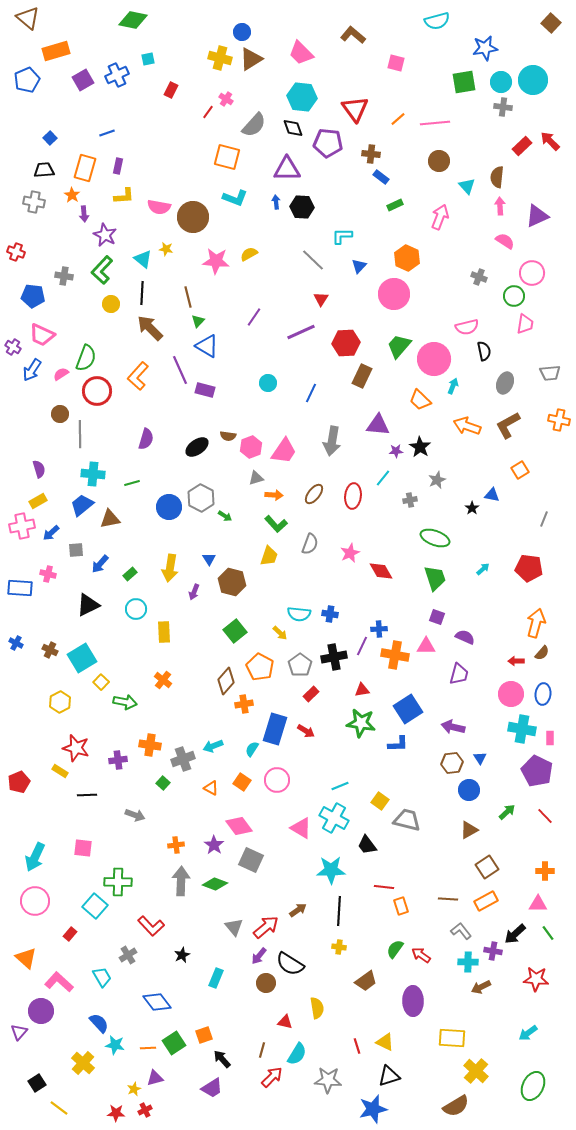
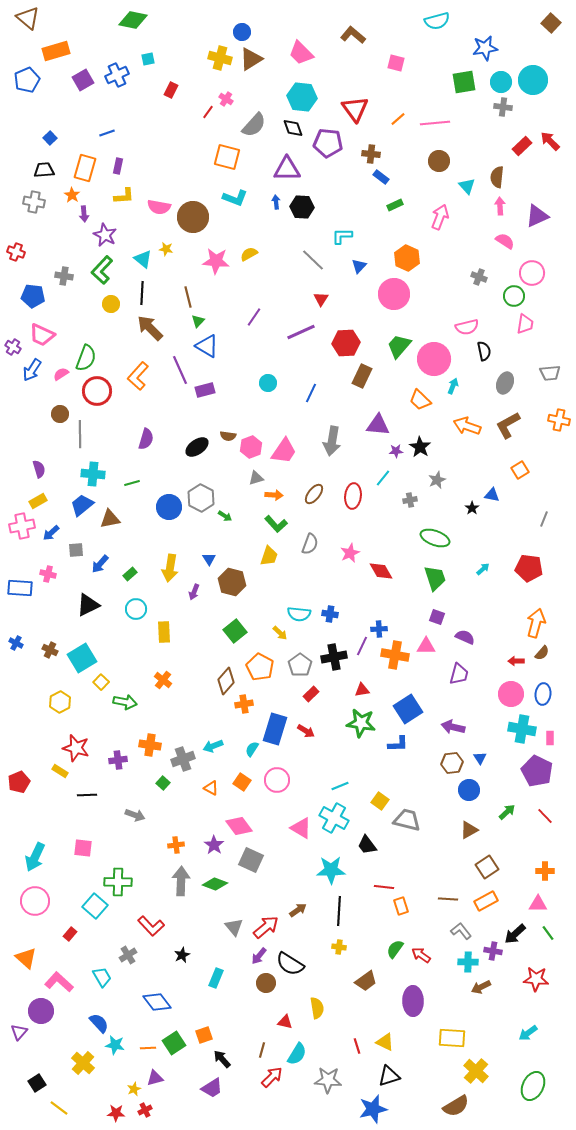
purple rectangle at (205, 390): rotated 30 degrees counterclockwise
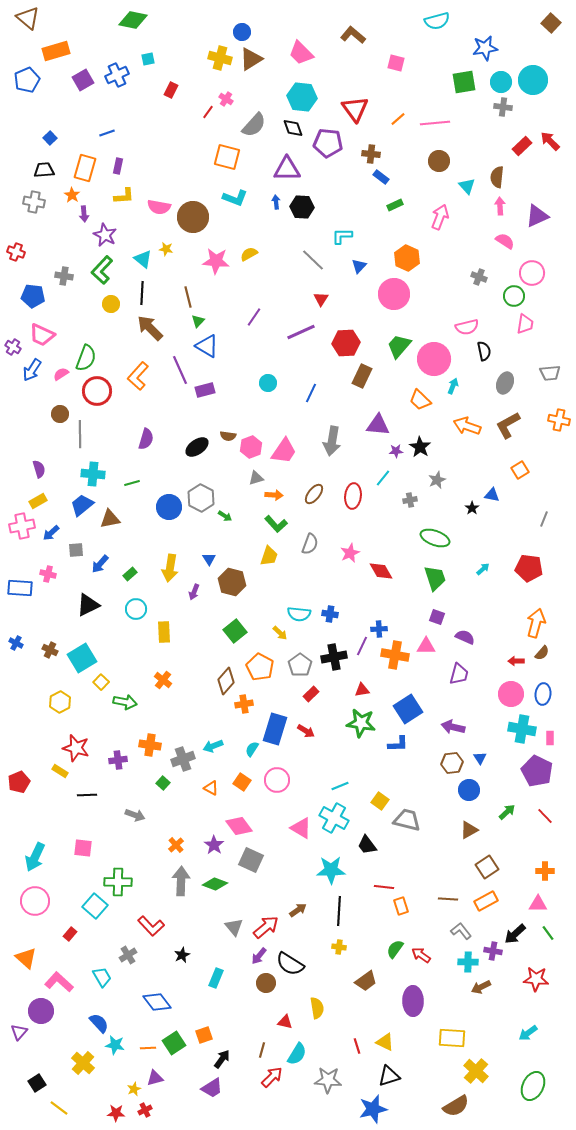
orange cross at (176, 845): rotated 35 degrees counterclockwise
black arrow at (222, 1059): rotated 78 degrees clockwise
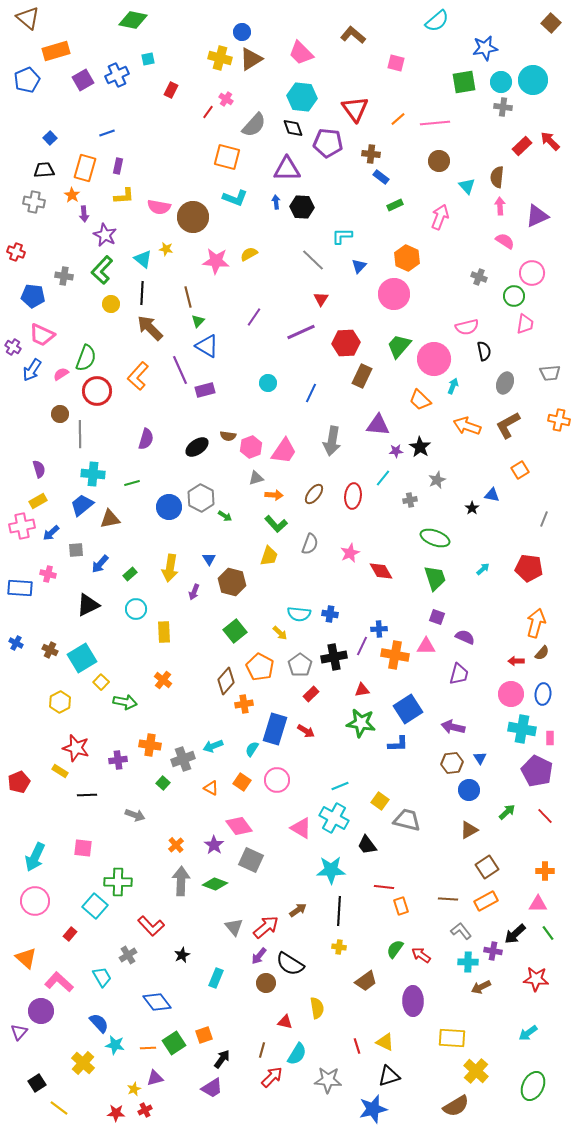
cyan semicircle at (437, 21): rotated 25 degrees counterclockwise
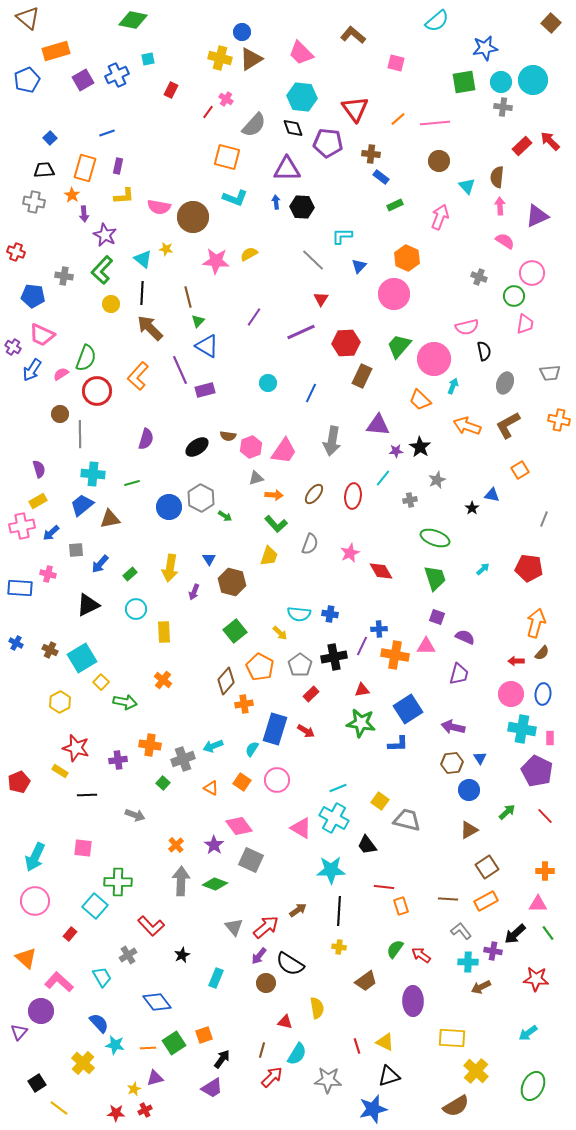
cyan line at (340, 786): moved 2 px left, 2 px down
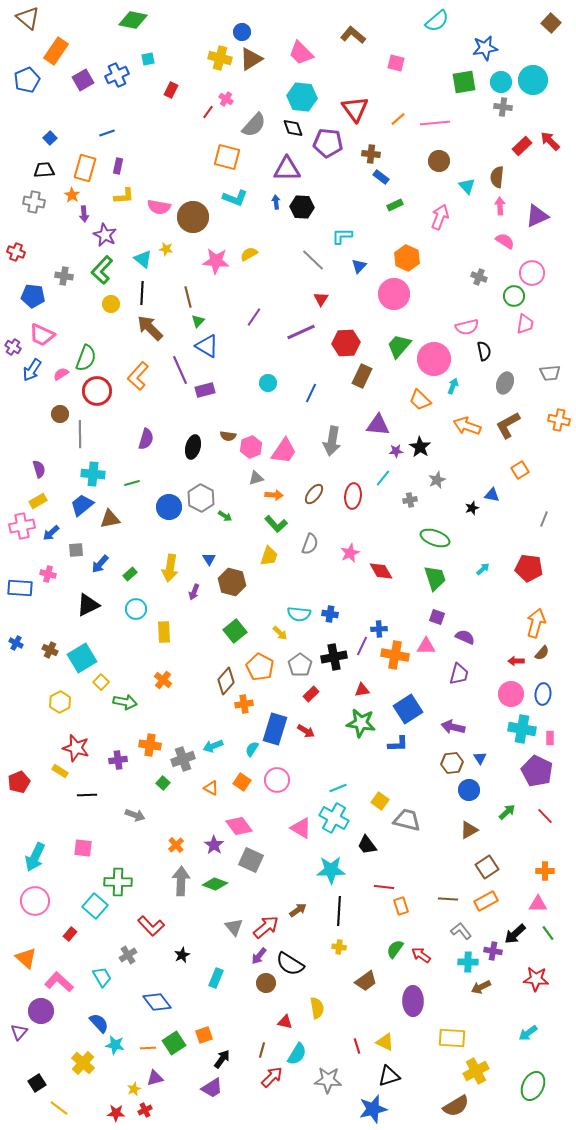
orange rectangle at (56, 51): rotated 40 degrees counterclockwise
black ellipse at (197, 447): moved 4 px left; rotated 40 degrees counterclockwise
black star at (472, 508): rotated 16 degrees clockwise
yellow cross at (476, 1071): rotated 20 degrees clockwise
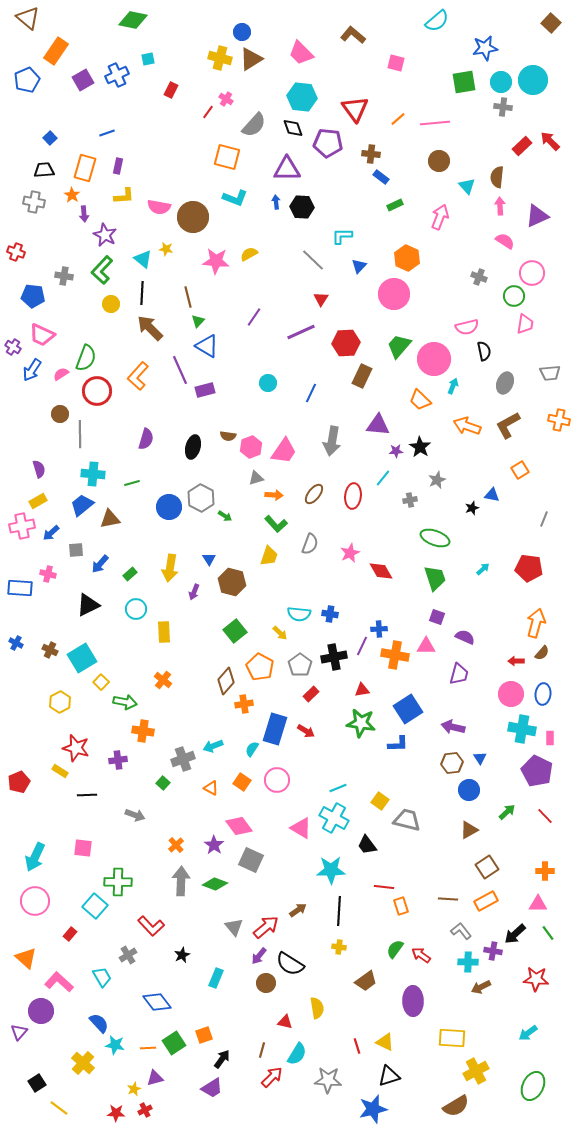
orange cross at (150, 745): moved 7 px left, 14 px up
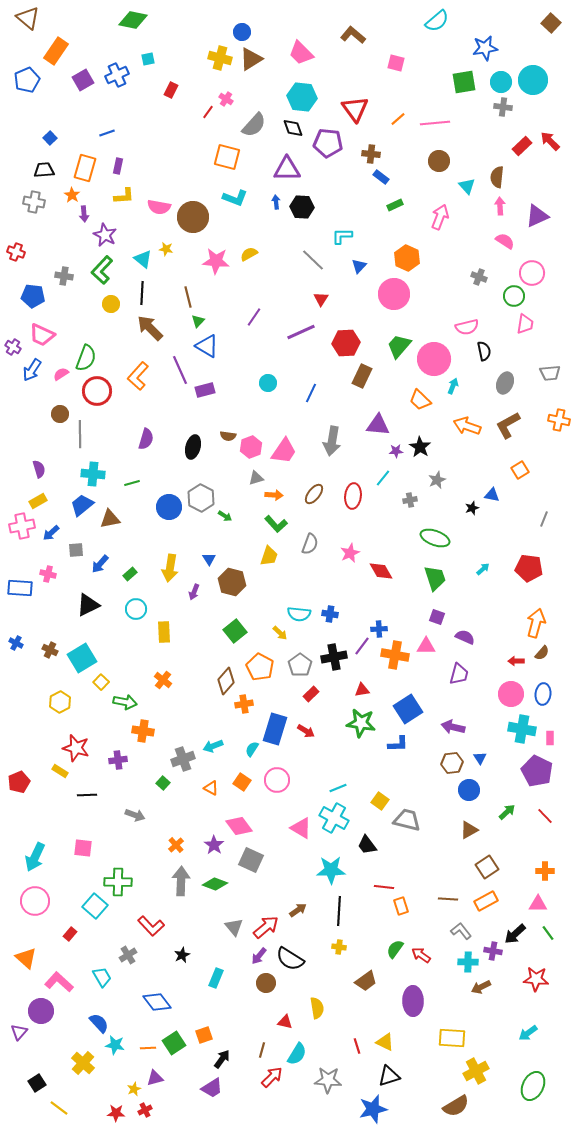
purple line at (362, 646): rotated 12 degrees clockwise
black semicircle at (290, 964): moved 5 px up
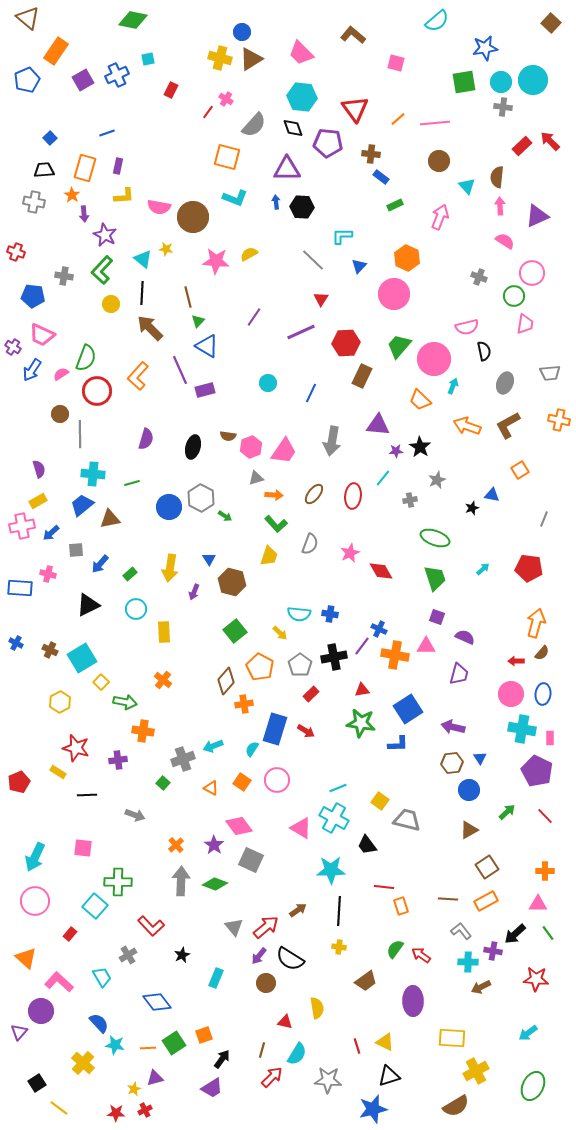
blue cross at (379, 629): rotated 28 degrees clockwise
yellow rectangle at (60, 771): moved 2 px left, 1 px down
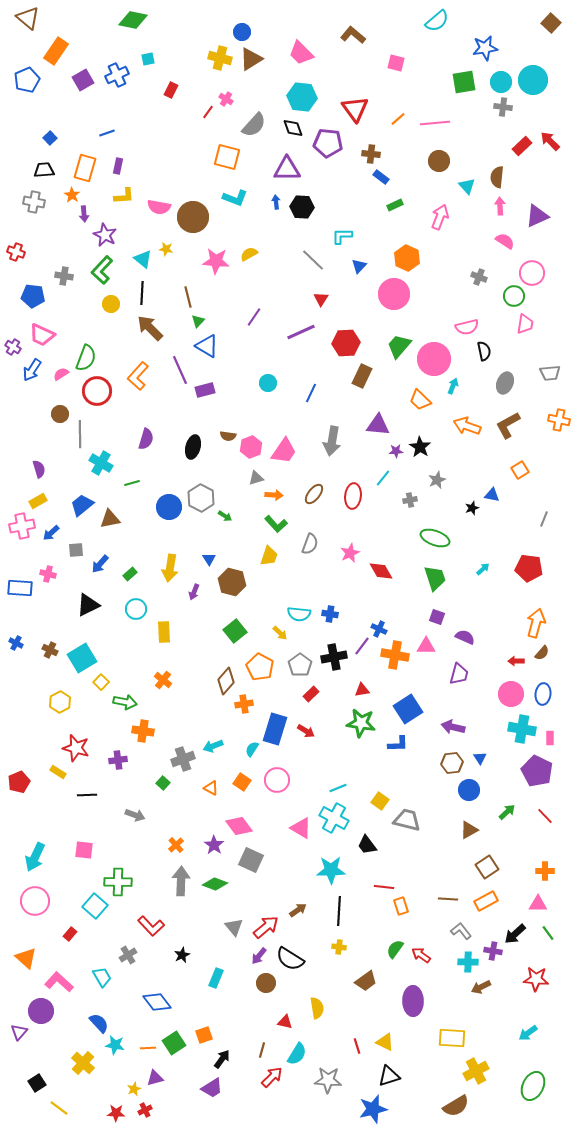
cyan cross at (93, 474): moved 8 px right, 11 px up; rotated 25 degrees clockwise
pink square at (83, 848): moved 1 px right, 2 px down
